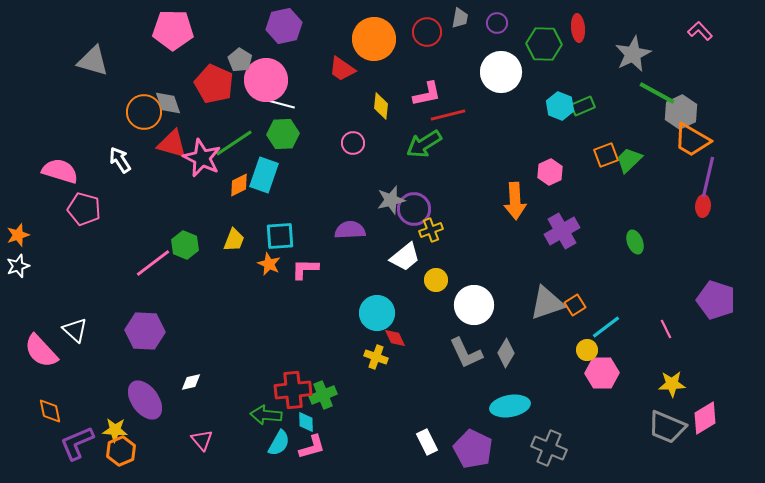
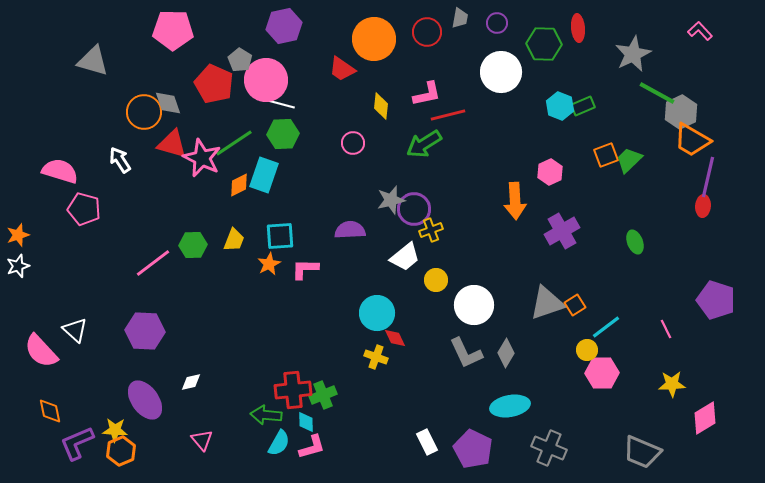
green hexagon at (185, 245): moved 8 px right; rotated 24 degrees counterclockwise
orange star at (269, 264): rotated 20 degrees clockwise
gray trapezoid at (667, 427): moved 25 px left, 25 px down
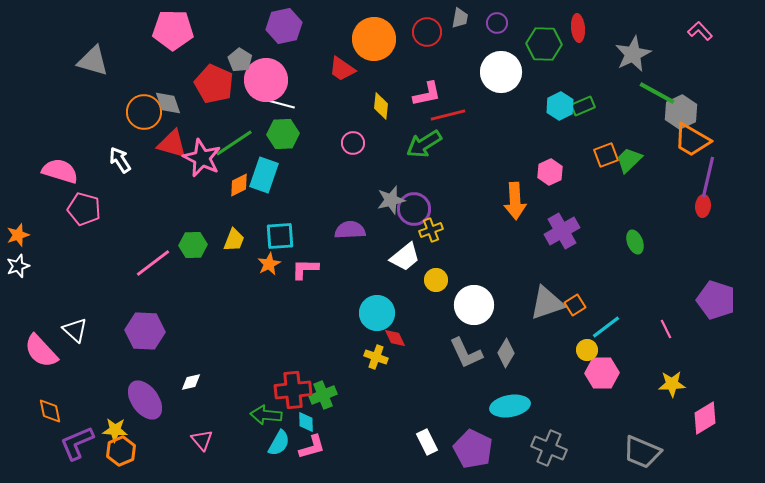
cyan hexagon at (560, 106): rotated 12 degrees clockwise
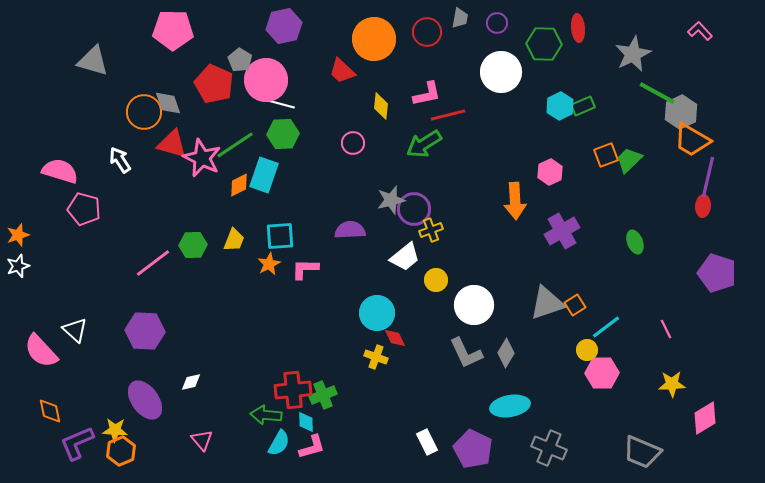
red trapezoid at (342, 69): moved 2 px down; rotated 8 degrees clockwise
green line at (234, 143): moved 1 px right, 2 px down
purple pentagon at (716, 300): moved 1 px right, 27 px up
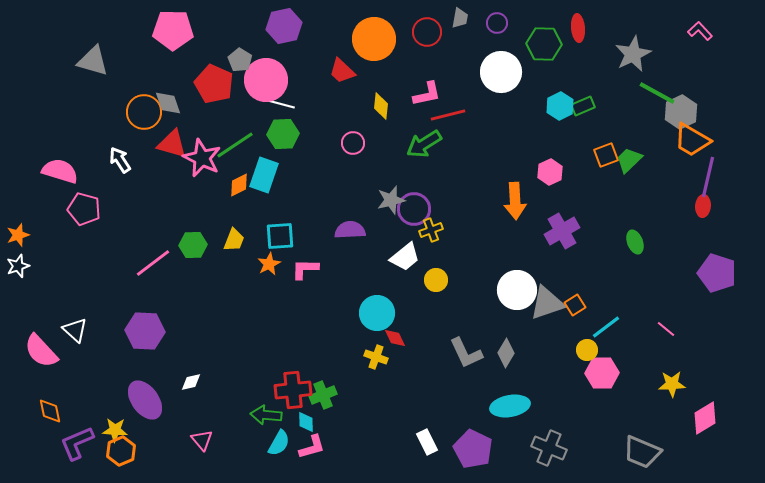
white circle at (474, 305): moved 43 px right, 15 px up
pink line at (666, 329): rotated 24 degrees counterclockwise
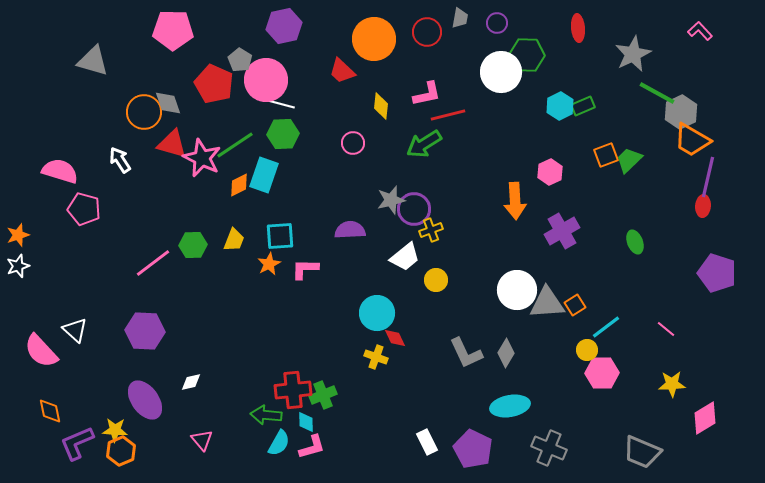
green hexagon at (544, 44): moved 17 px left, 11 px down
gray triangle at (547, 303): rotated 15 degrees clockwise
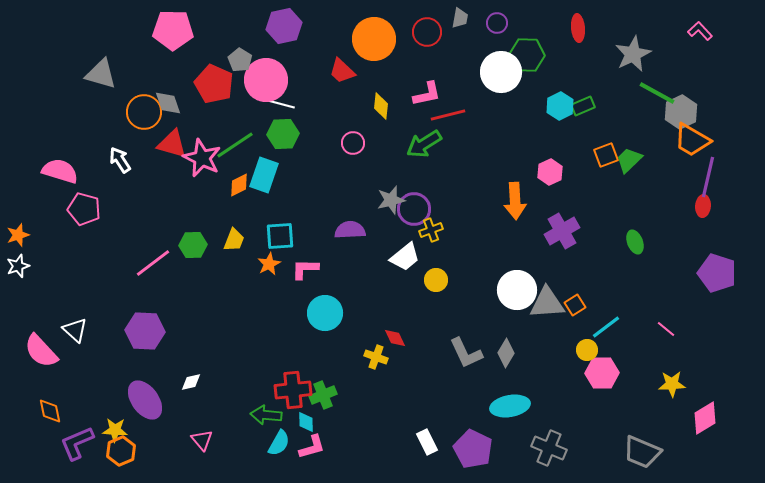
gray triangle at (93, 61): moved 8 px right, 13 px down
cyan circle at (377, 313): moved 52 px left
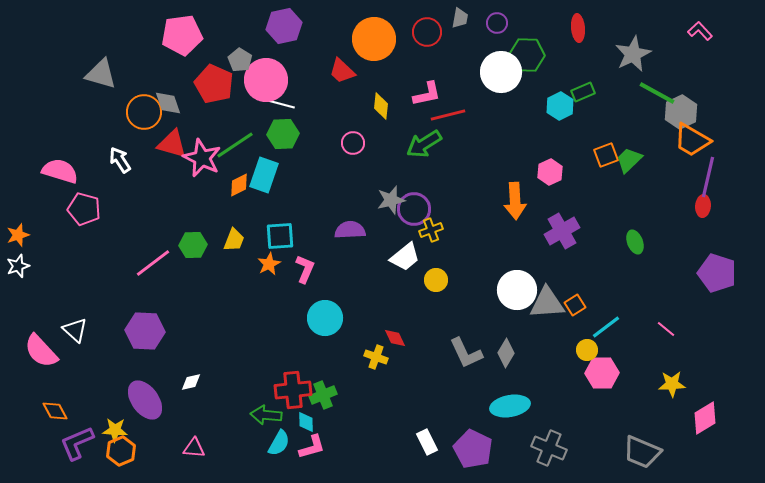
pink pentagon at (173, 30): moved 9 px right, 5 px down; rotated 9 degrees counterclockwise
green rectangle at (583, 106): moved 14 px up
pink L-shape at (305, 269): rotated 112 degrees clockwise
cyan circle at (325, 313): moved 5 px down
orange diamond at (50, 411): moved 5 px right; rotated 16 degrees counterclockwise
pink triangle at (202, 440): moved 8 px left, 8 px down; rotated 45 degrees counterclockwise
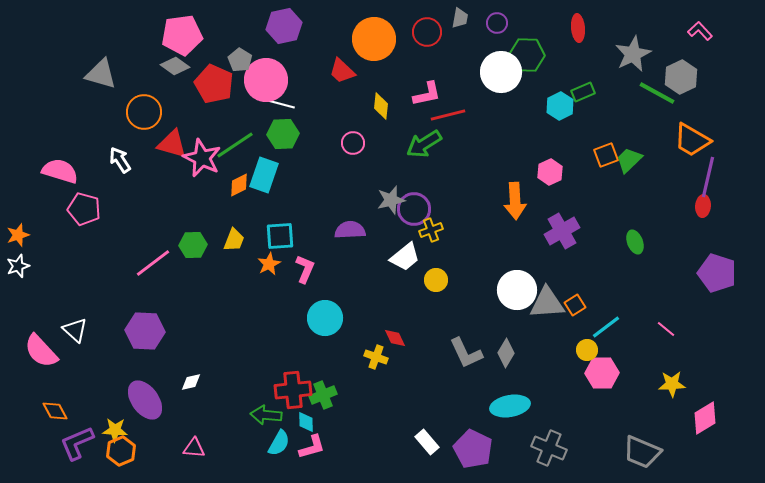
gray diamond at (168, 103): moved 7 px right, 37 px up; rotated 36 degrees counterclockwise
gray hexagon at (681, 112): moved 35 px up
white rectangle at (427, 442): rotated 15 degrees counterclockwise
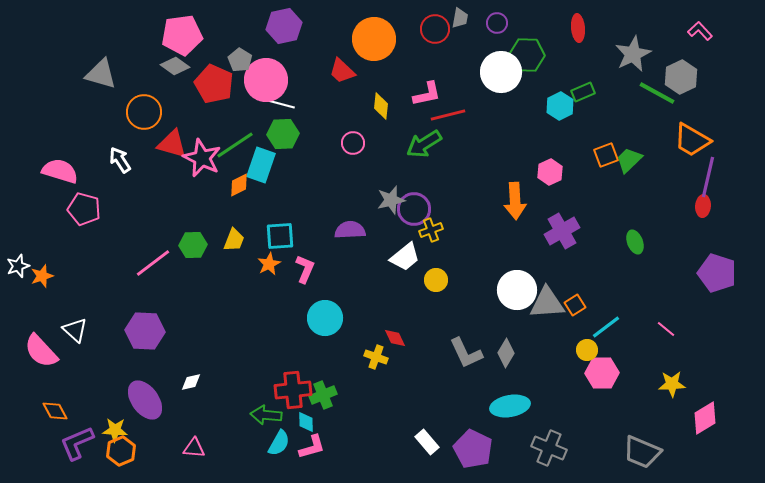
red circle at (427, 32): moved 8 px right, 3 px up
cyan rectangle at (264, 175): moved 3 px left, 10 px up
orange star at (18, 235): moved 24 px right, 41 px down
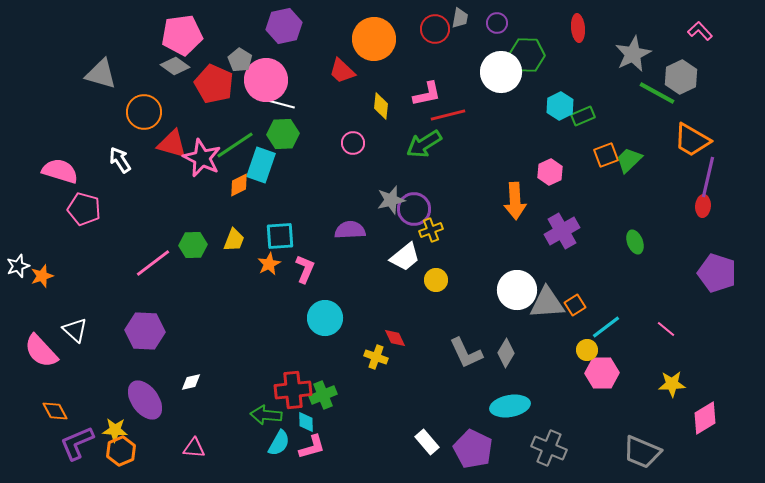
green rectangle at (583, 92): moved 24 px down
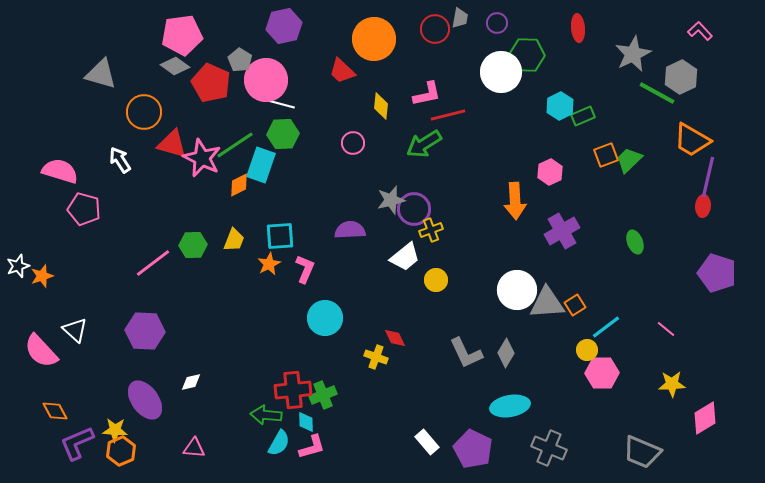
red pentagon at (214, 84): moved 3 px left, 1 px up
